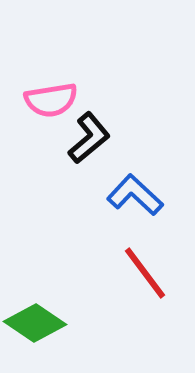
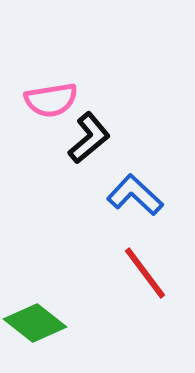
green diamond: rotated 4 degrees clockwise
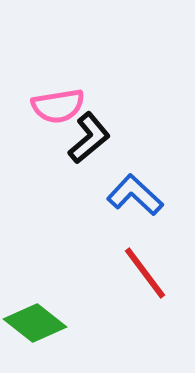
pink semicircle: moved 7 px right, 6 px down
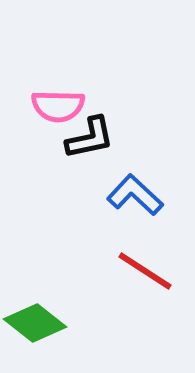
pink semicircle: rotated 10 degrees clockwise
black L-shape: moved 1 px right; rotated 28 degrees clockwise
red line: moved 2 px up; rotated 20 degrees counterclockwise
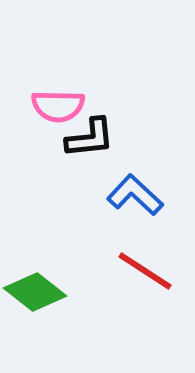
black L-shape: rotated 6 degrees clockwise
green diamond: moved 31 px up
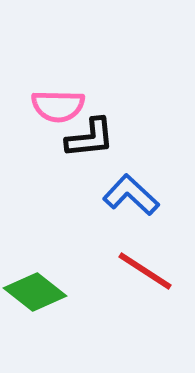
blue L-shape: moved 4 px left
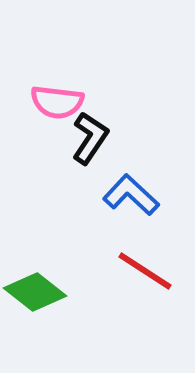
pink semicircle: moved 1 px left, 4 px up; rotated 6 degrees clockwise
black L-shape: rotated 50 degrees counterclockwise
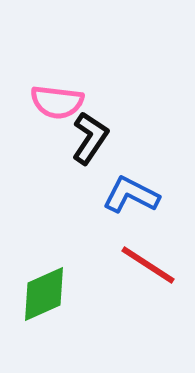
blue L-shape: rotated 16 degrees counterclockwise
red line: moved 3 px right, 6 px up
green diamond: moved 9 px right, 2 px down; rotated 62 degrees counterclockwise
